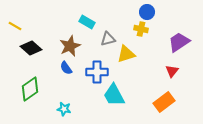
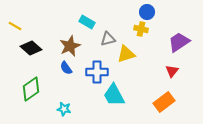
green diamond: moved 1 px right
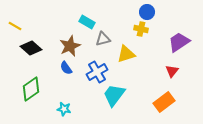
gray triangle: moved 5 px left
blue cross: rotated 30 degrees counterclockwise
cyan trapezoid: rotated 65 degrees clockwise
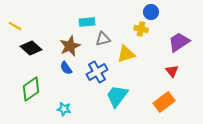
blue circle: moved 4 px right
cyan rectangle: rotated 35 degrees counterclockwise
red triangle: rotated 16 degrees counterclockwise
cyan trapezoid: moved 3 px right, 1 px down
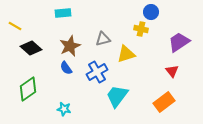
cyan rectangle: moved 24 px left, 9 px up
green diamond: moved 3 px left
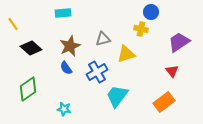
yellow line: moved 2 px left, 2 px up; rotated 24 degrees clockwise
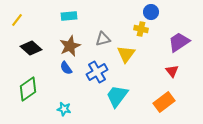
cyan rectangle: moved 6 px right, 3 px down
yellow line: moved 4 px right, 4 px up; rotated 72 degrees clockwise
yellow triangle: rotated 36 degrees counterclockwise
